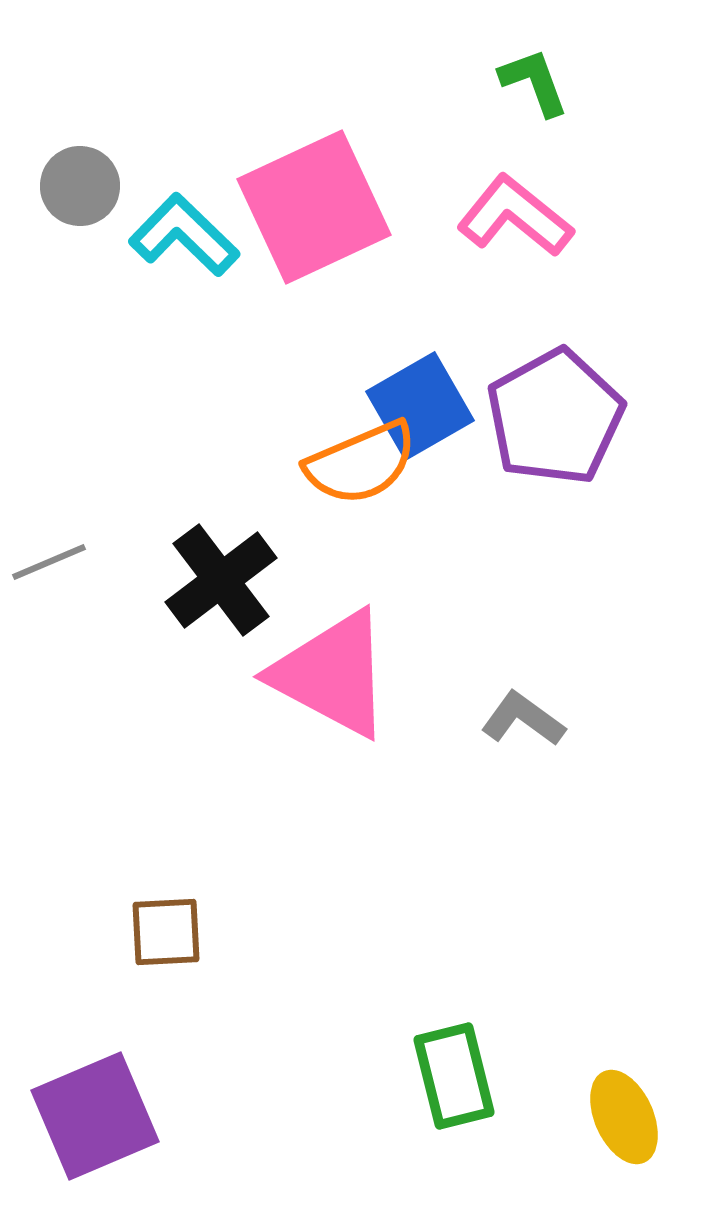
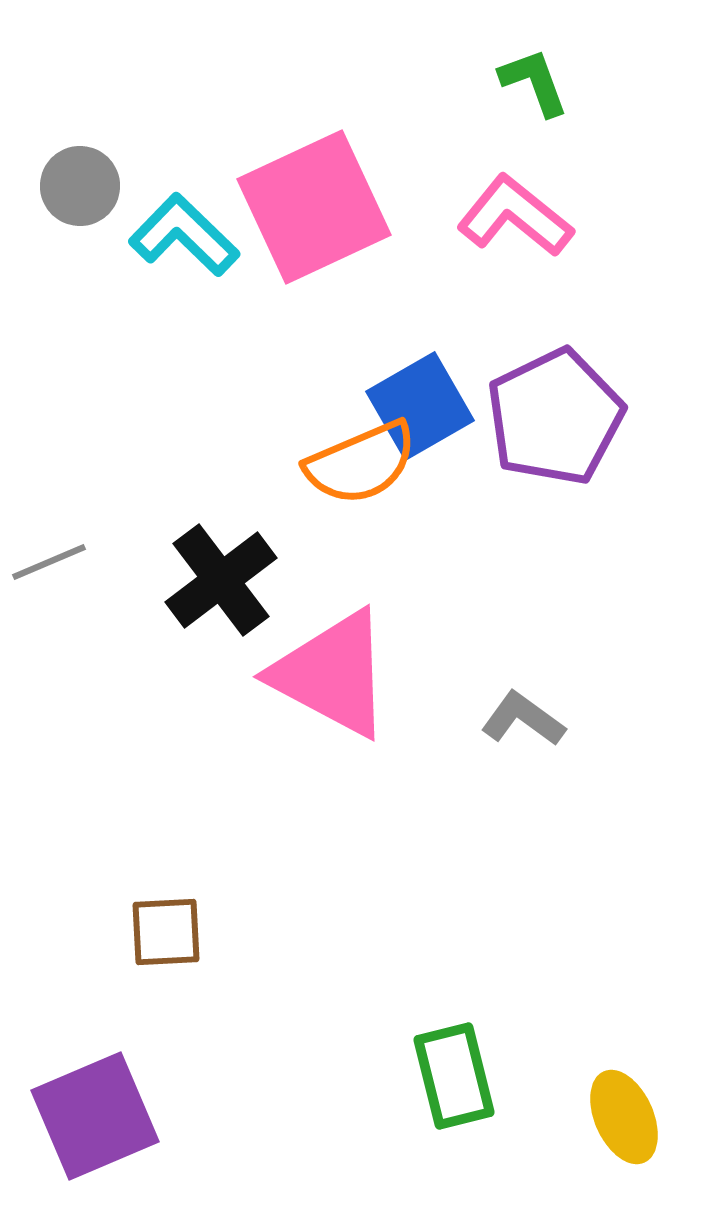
purple pentagon: rotated 3 degrees clockwise
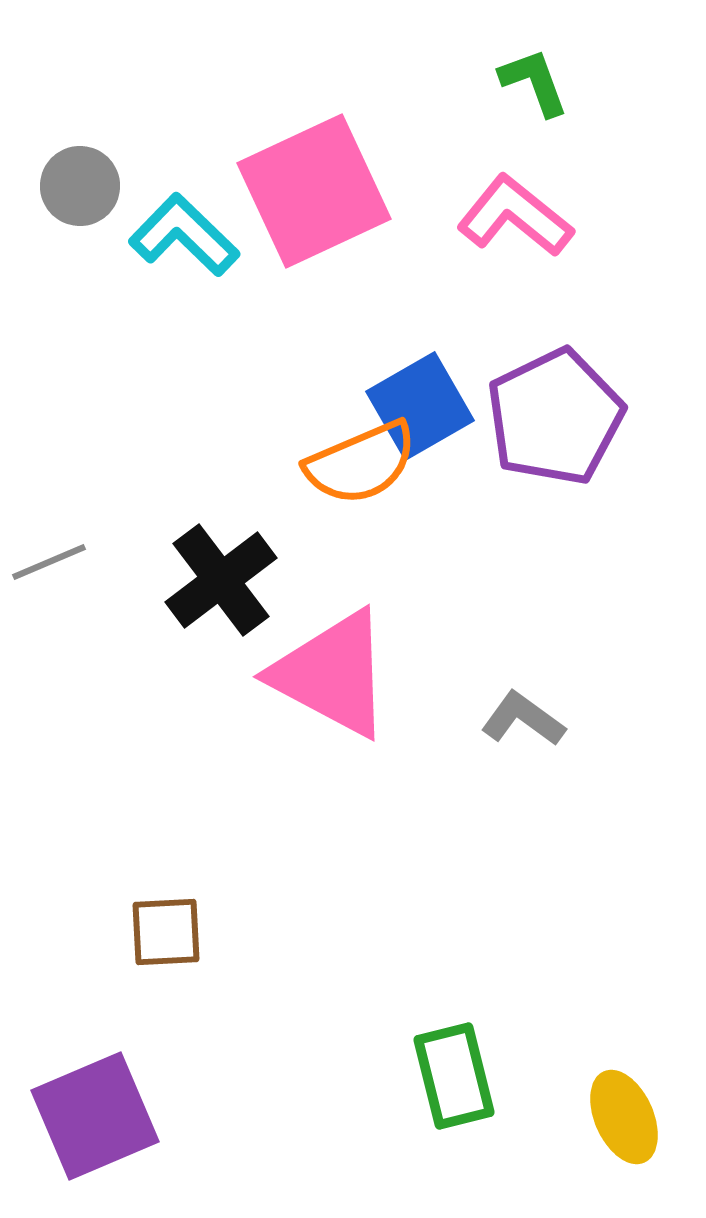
pink square: moved 16 px up
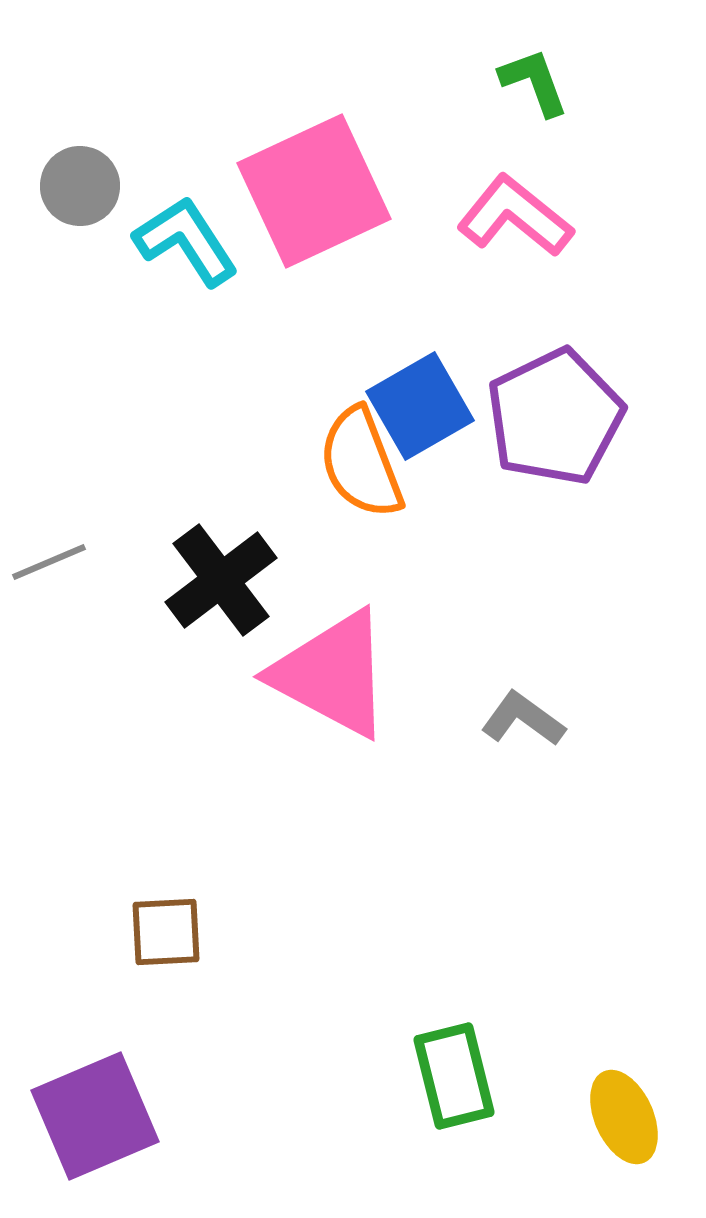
cyan L-shape: moved 2 px right, 6 px down; rotated 13 degrees clockwise
orange semicircle: rotated 92 degrees clockwise
